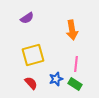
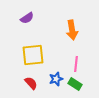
yellow square: rotated 10 degrees clockwise
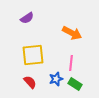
orange arrow: moved 3 px down; rotated 54 degrees counterclockwise
pink line: moved 5 px left, 1 px up
red semicircle: moved 1 px left, 1 px up
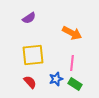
purple semicircle: moved 2 px right
pink line: moved 1 px right
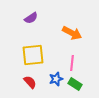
purple semicircle: moved 2 px right
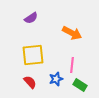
pink line: moved 2 px down
green rectangle: moved 5 px right, 1 px down
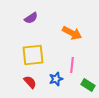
green rectangle: moved 8 px right
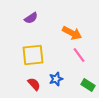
pink line: moved 7 px right, 10 px up; rotated 42 degrees counterclockwise
red semicircle: moved 4 px right, 2 px down
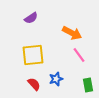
green rectangle: rotated 48 degrees clockwise
